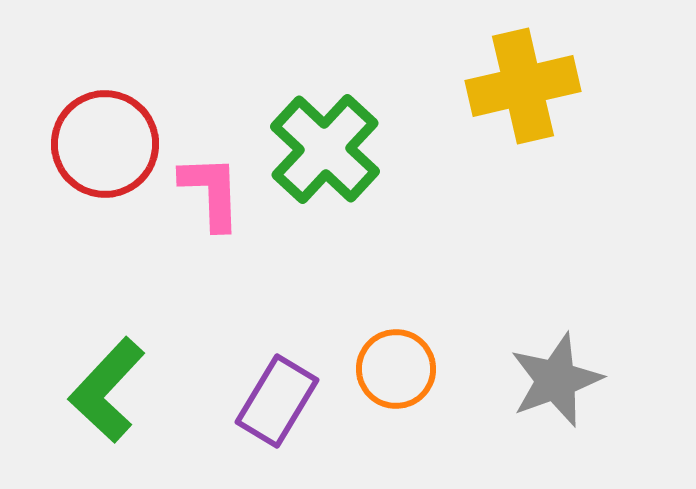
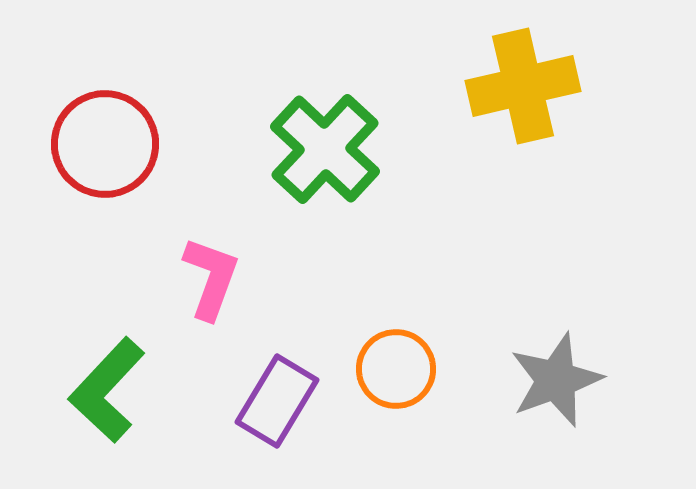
pink L-shape: moved 86 px down; rotated 22 degrees clockwise
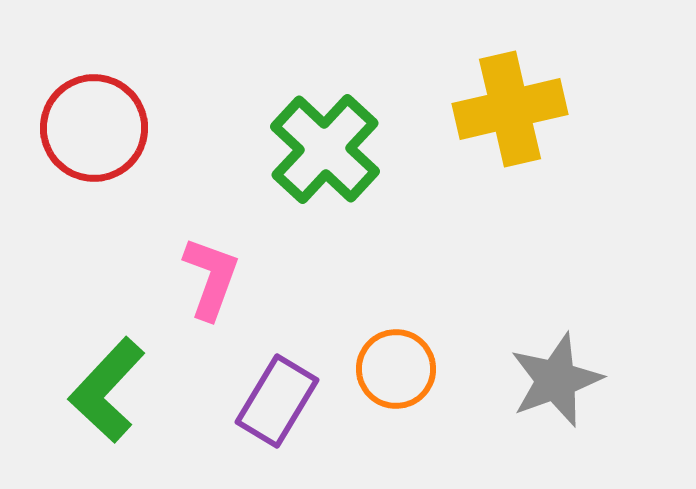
yellow cross: moved 13 px left, 23 px down
red circle: moved 11 px left, 16 px up
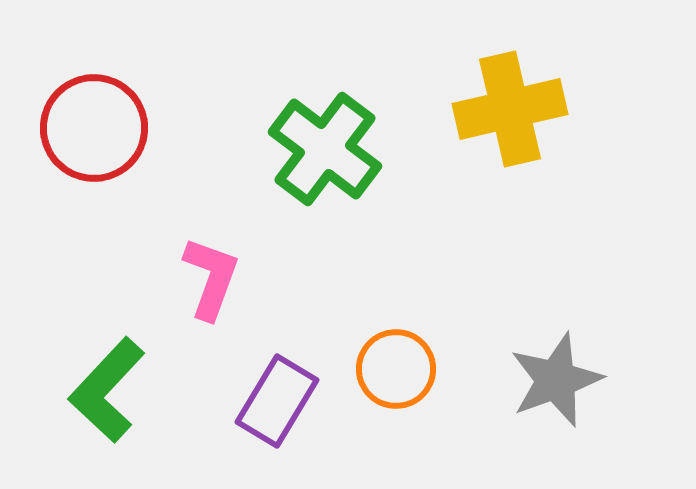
green cross: rotated 6 degrees counterclockwise
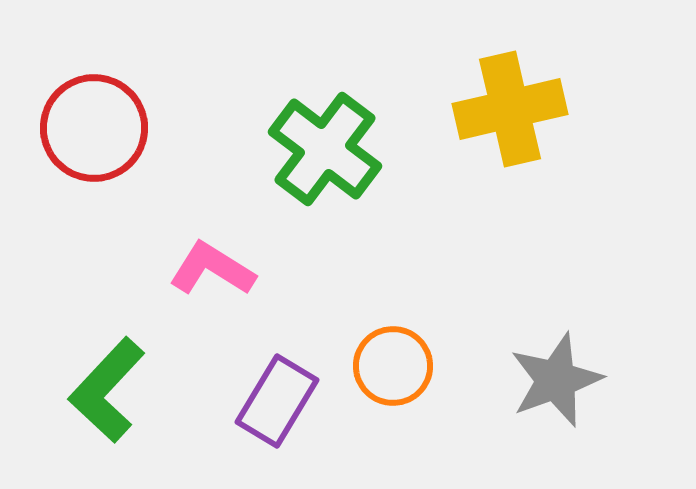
pink L-shape: moved 1 px right, 9 px up; rotated 78 degrees counterclockwise
orange circle: moved 3 px left, 3 px up
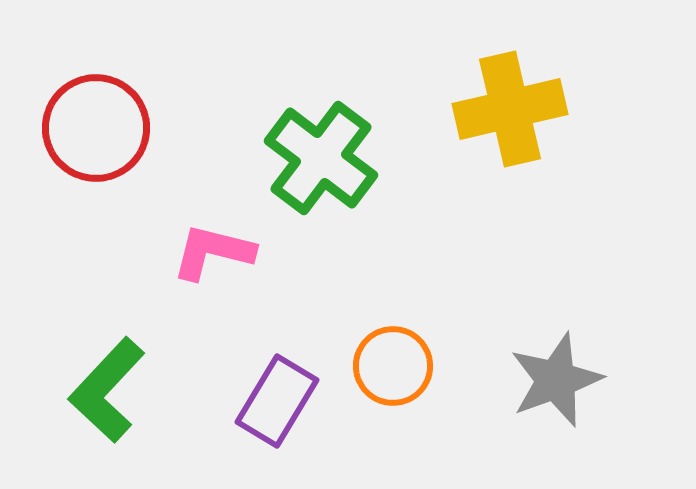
red circle: moved 2 px right
green cross: moved 4 px left, 9 px down
pink L-shape: moved 1 px right, 17 px up; rotated 18 degrees counterclockwise
